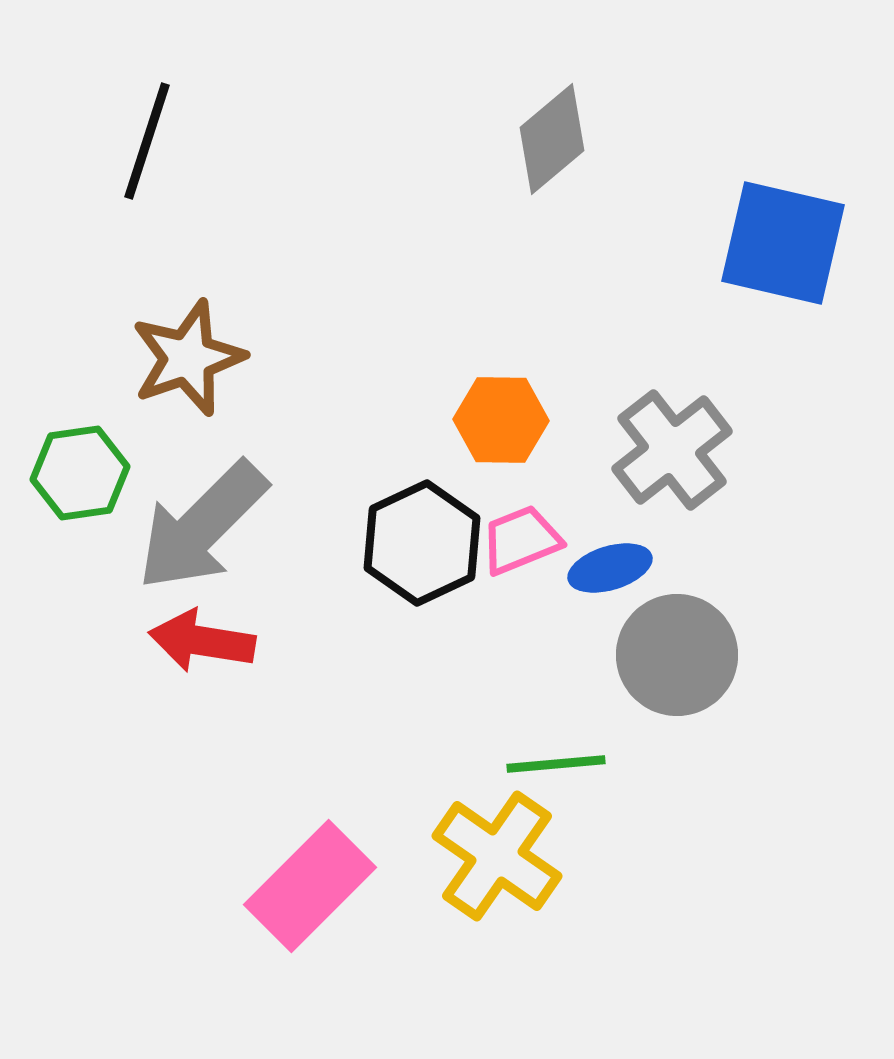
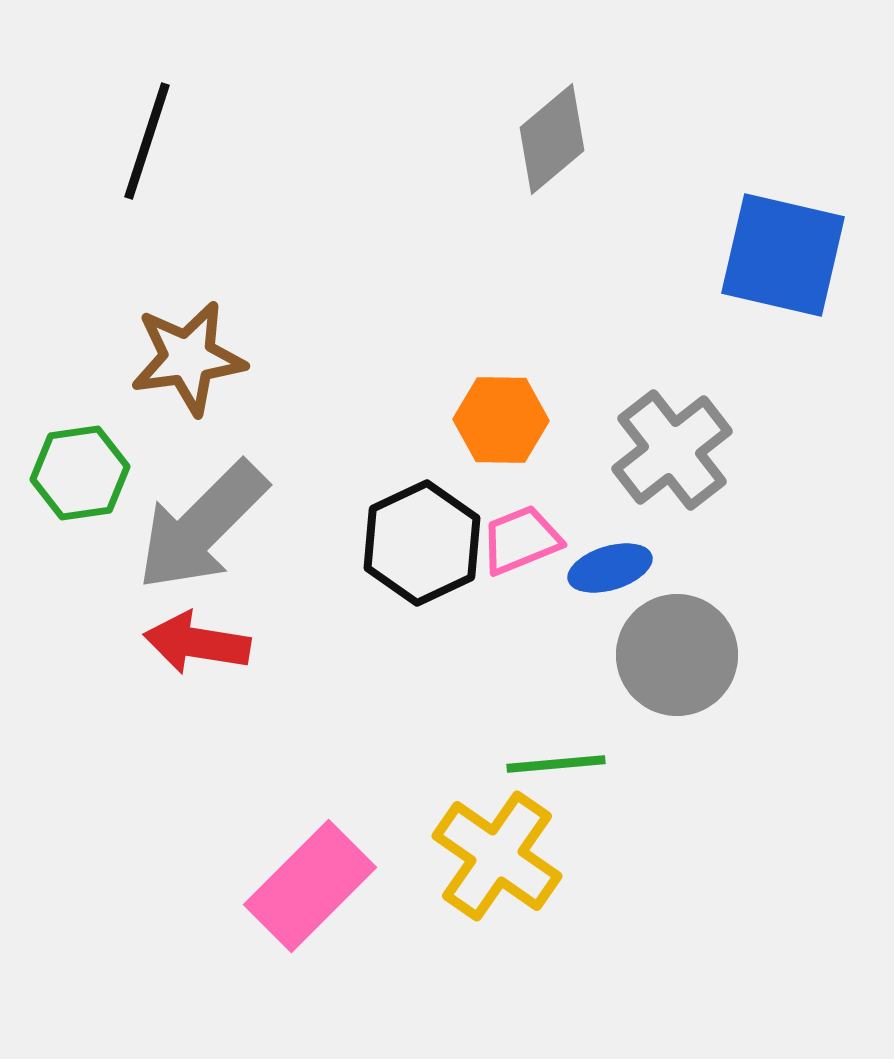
blue square: moved 12 px down
brown star: rotated 11 degrees clockwise
red arrow: moved 5 px left, 2 px down
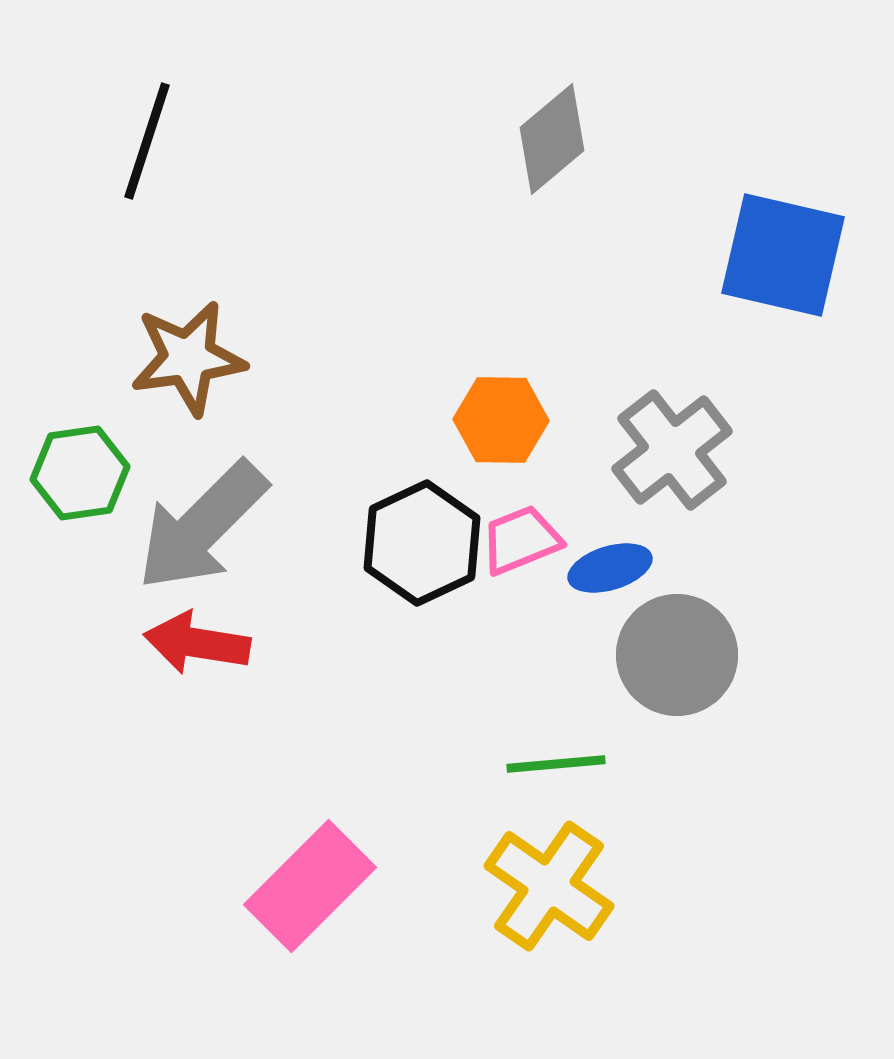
yellow cross: moved 52 px right, 30 px down
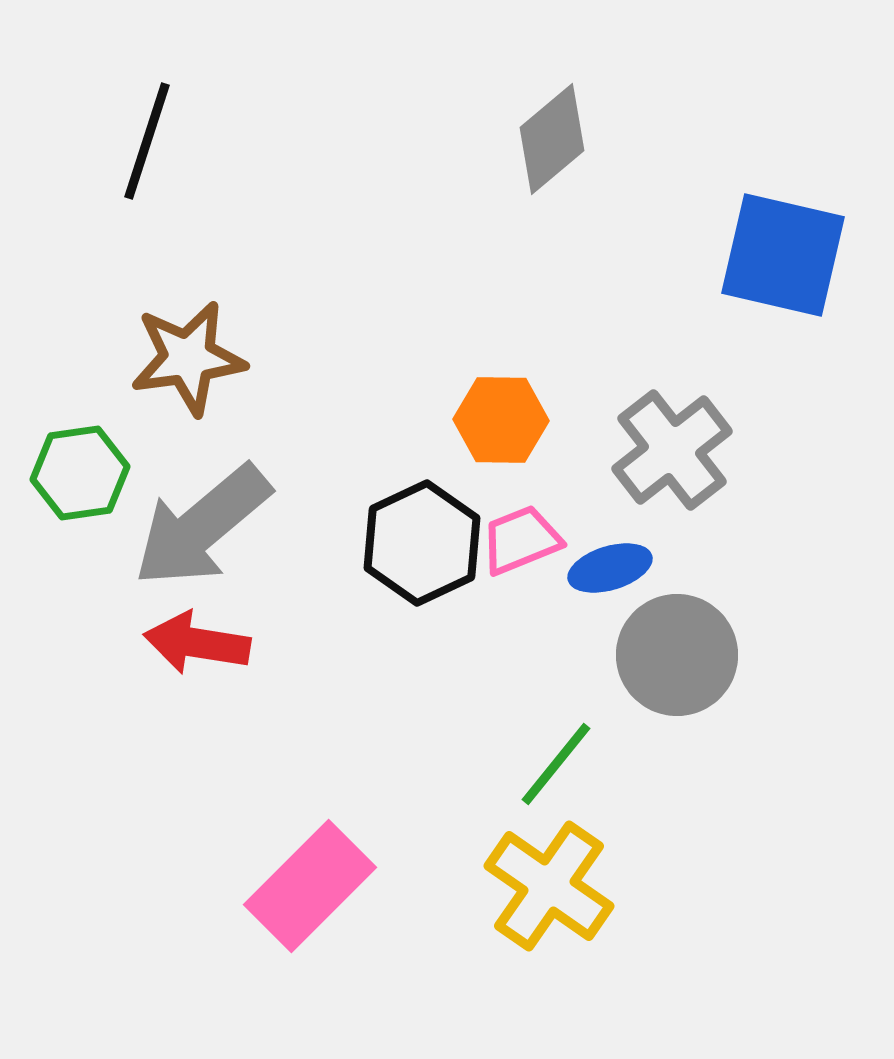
gray arrow: rotated 5 degrees clockwise
green line: rotated 46 degrees counterclockwise
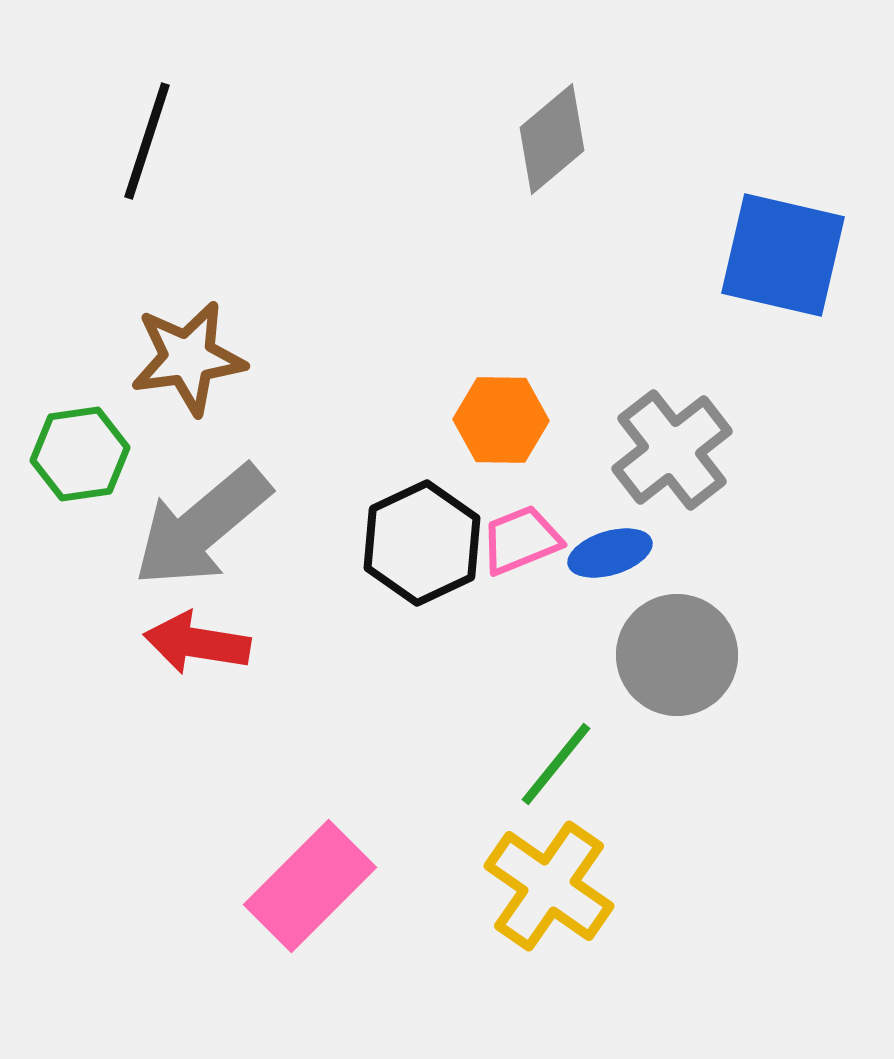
green hexagon: moved 19 px up
blue ellipse: moved 15 px up
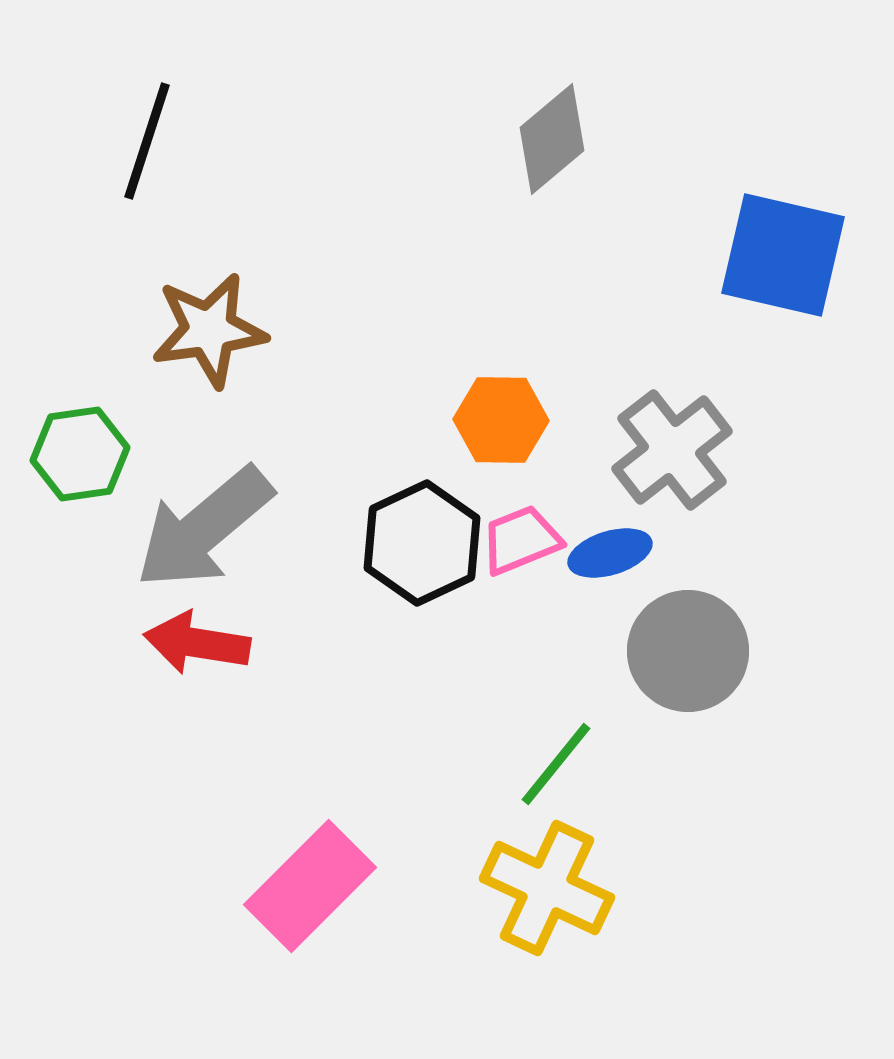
brown star: moved 21 px right, 28 px up
gray arrow: moved 2 px right, 2 px down
gray circle: moved 11 px right, 4 px up
yellow cross: moved 2 px left, 2 px down; rotated 10 degrees counterclockwise
